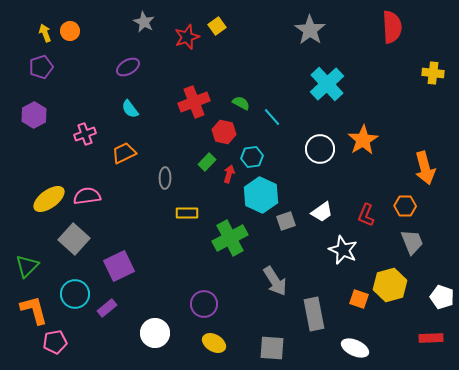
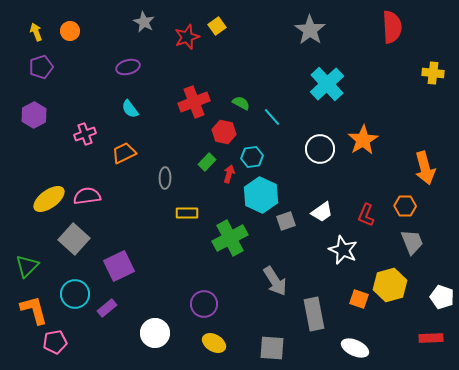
yellow arrow at (45, 33): moved 9 px left, 1 px up
purple ellipse at (128, 67): rotated 15 degrees clockwise
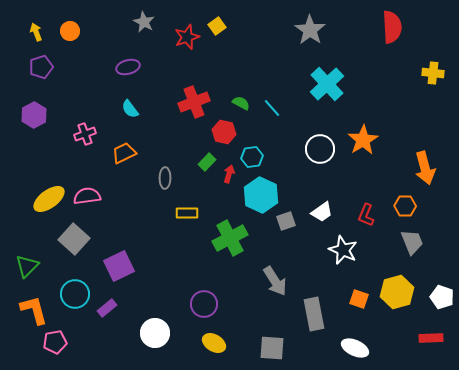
cyan line at (272, 117): moved 9 px up
yellow hexagon at (390, 285): moved 7 px right, 7 px down
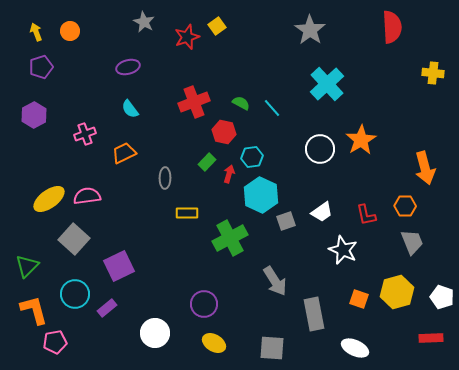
orange star at (363, 140): moved 2 px left
red L-shape at (366, 215): rotated 35 degrees counterclockwise
